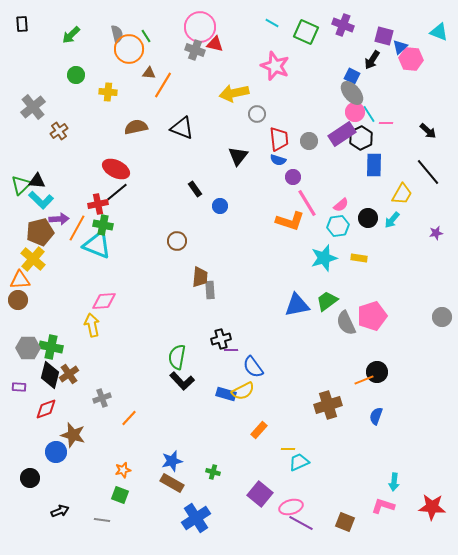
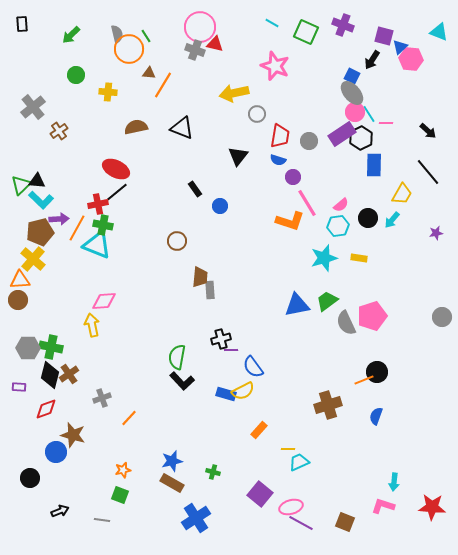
red trapezoid at (279, 139): moved 1 px right, 3 px up; rotated 15 degrees clockwise
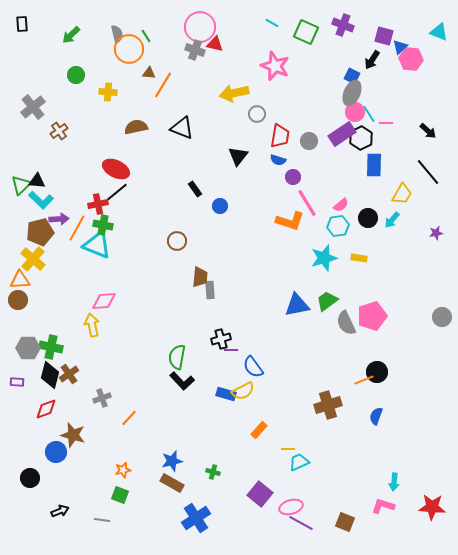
gray ellipse at (352, 93): rotated 65 degrees clockwise
purple rectangle at (19, 387): moved 2 px left, 5 px up
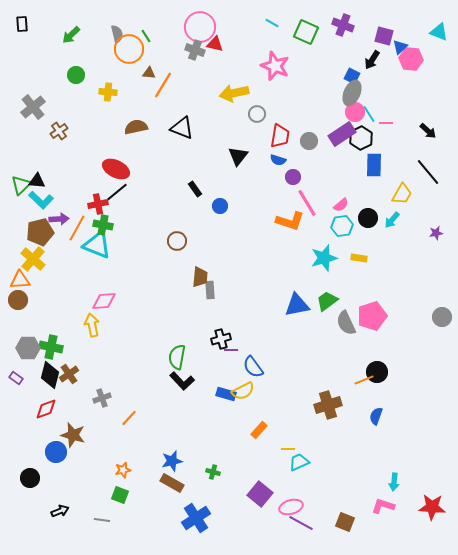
cyan hexagon at (338, 226): moved 4 px right
purple rectangle at (17, 382): moved 1 px left, 4 px up; rotated 32 degrees clockwise
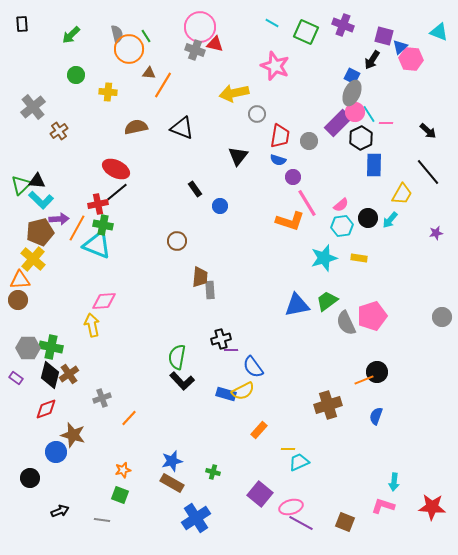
purple rectangle at (342, 134): moved 4 px left, 11 px up; rotated 12 degrees counterclockwise
cyan arrow at (392, 220): moved 2 px left
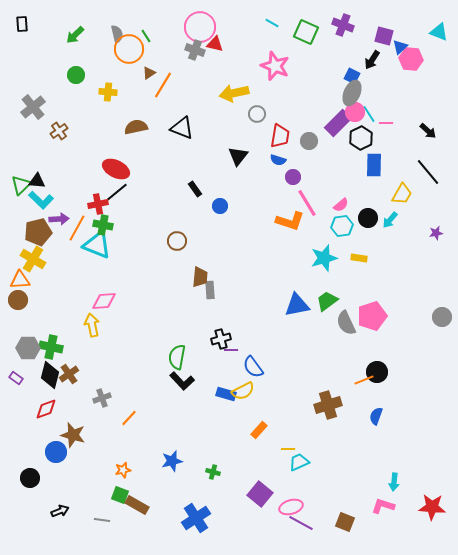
green arrow at (71, 35): moved 4 px right
brown triangle at (149, 73): rotated 40 degrees counterclockwise
brown pentagon at (40, 232): moved 2 px left
yellow cross at (33, 259): rotated 10 degrees counterclockwise
brown rectangle at (172, 483): moved 35 px left, 22 px down
